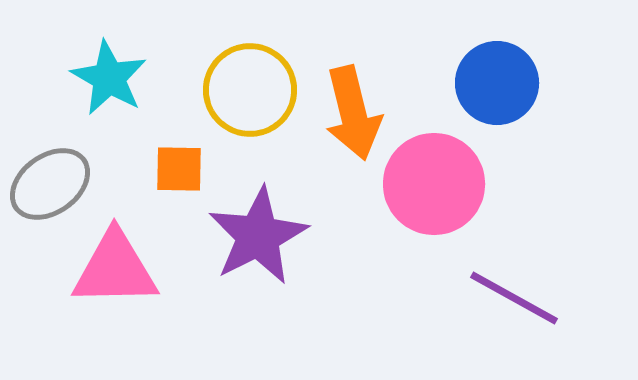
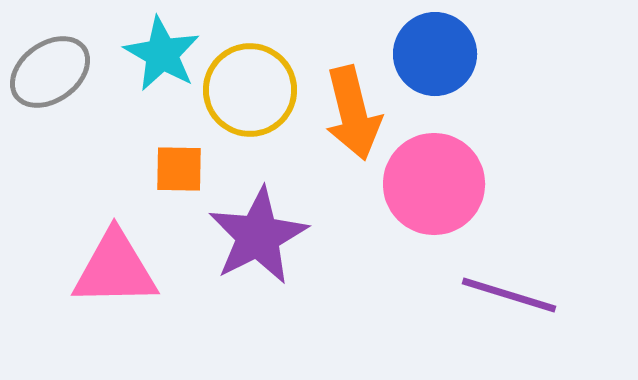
cyan star: moved 53 px right, 24 px up
blue circle: moved 62 px left, 29 px up
gray ellipse: moved 112 px up
purple line: moved 5 px left, 3 px up; rotated 12 degrees counterclockwise
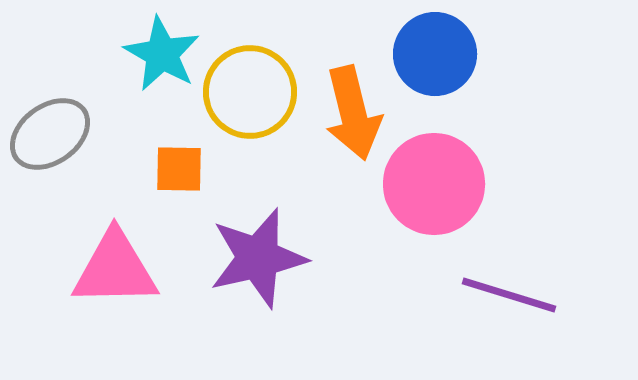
gray ellipse: moved 62 px down
yellow circle: moved 2 px down
purple star: moved 22 px down; rotated 14 degrees clockwise
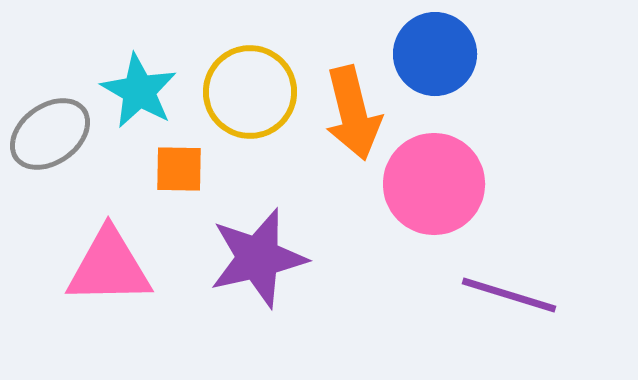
cyan star: moved 23 px left, 37 px down
pink triangle: moved 6 px left, 2 px up
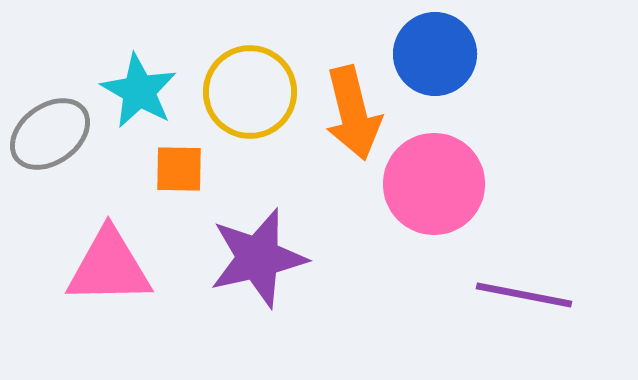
purple line: moved 15 px right; rotated 6 degrees counterclockwise
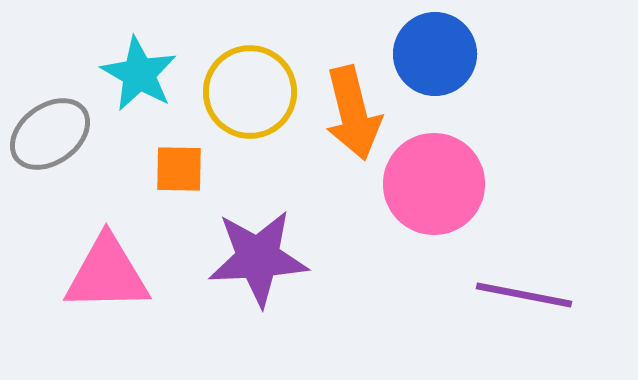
cyan star: moved 17 px up
purple star: rotated 10 degrees clockwise
pink triangle: moved 2 px left, 7 px down
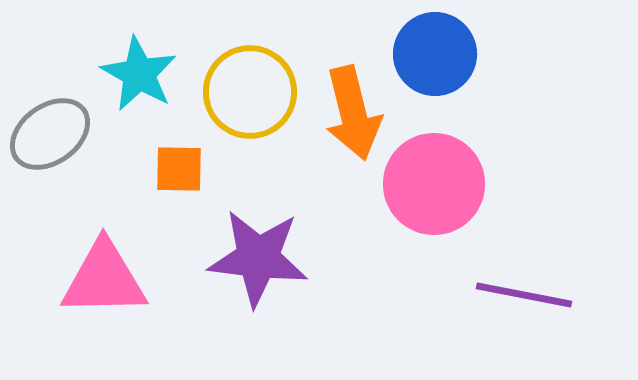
purple star: rotated 10 degrees clockwise
pink triangle: moved 3 px left, 5 px down
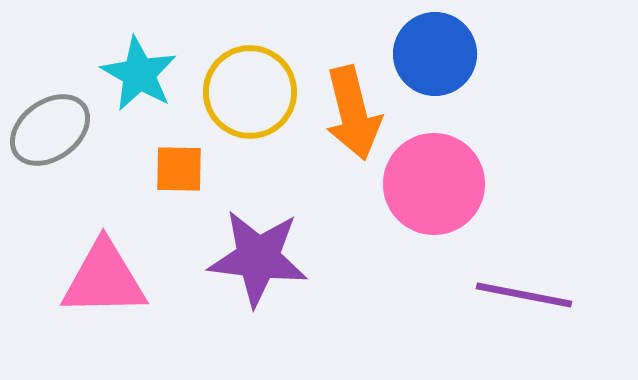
gray ellipse: moved 4 px up
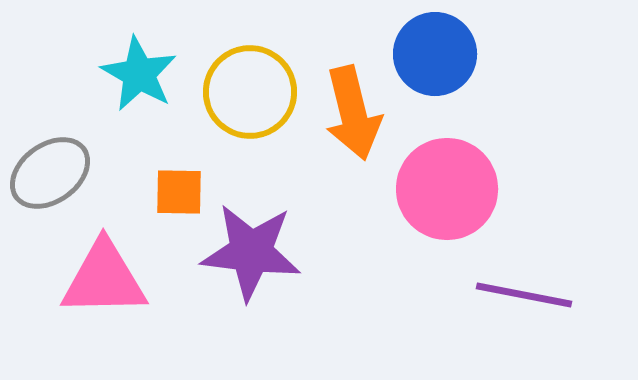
gray ellipse: moved 43 px down
orange square: moved 23 px down
pink circle: moved 13 px right, 5 px down
purple star: moved 7 px left, 6 px up
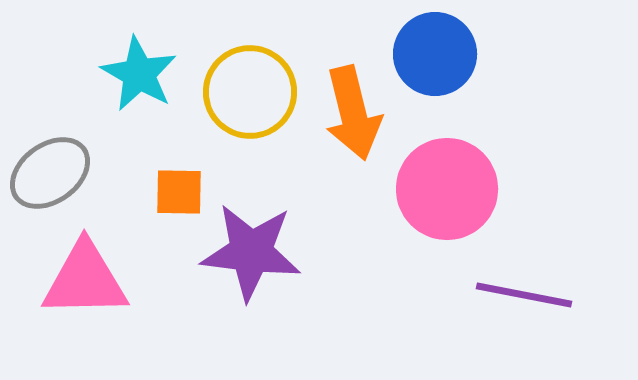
pink triangle: moved 19 px left, 1 px down
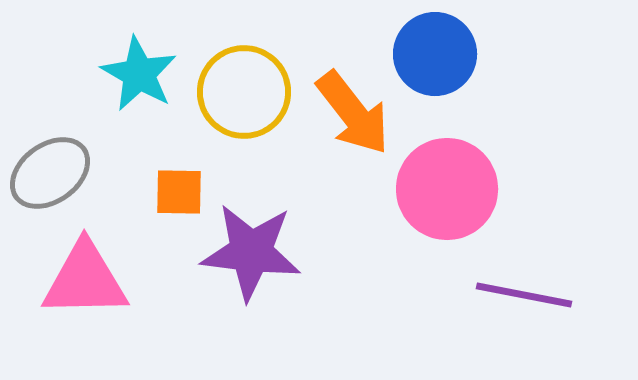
yellow circle: moved 6 px left
orange arrow: rotated 24 degrees counterclockwise
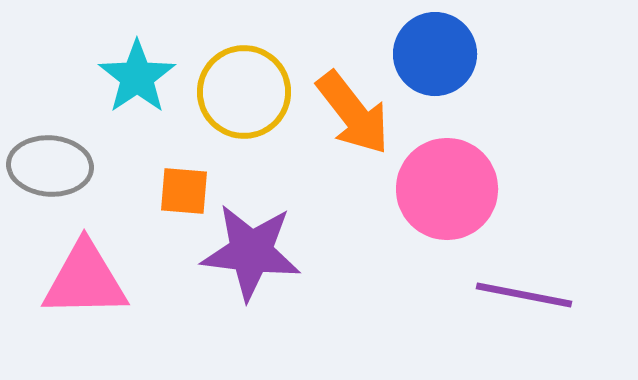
cyan star: moved 2 px left, 3 px down; rotated 8 degrees clockwise
gray ellipse: moved 7 px up; rotated 40 degrees clockwise
orange square: moved 5 px right, 1 px up; rotated 4 degrees clockwise
